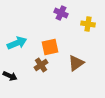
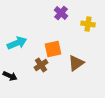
purple cross: rotated 16 degrees clockwise
orange square: moved 3 px right, 2 px down
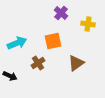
orange square: moved 8 px up
brown cross: moved 3 px left, 2 px up
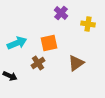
orange square: moved 4 px left, 2 px down
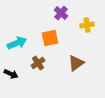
yellow cross: moved 1 px left, 1 px down; rotated 16 degrees counterclockwise
orange square: moved 1 px right, 5 px up
black arrow: moved 1 px right, 2 px up
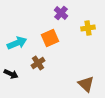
yellow cross: moved 1 px right, 3 px down
orange square: rotated 12 degrees counterclockwise
brown triangle: moved 10 px right, 21 px down; rotated 42 degrees counterclockwise
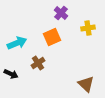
orange square: moved 2 px right, 1 px up
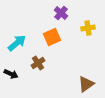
cyan arrow: rotated 18 degrees counterclockwise
brown triangle: rotated 42 degrees clockwise
